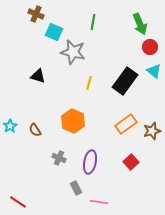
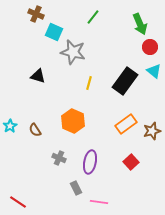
green line: moved 5 px up; rotated 28 degrees clockwise
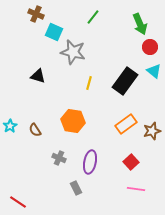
orange hexagon: rotated 15 degrees counterclockwise
pink line: moved 37 px right, 13 px up
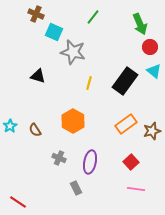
orange hexagon: rotated 20 degrees clockwise
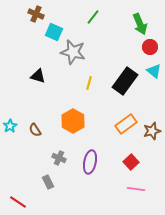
gray rectangle: moved 28 px left, 6 px up
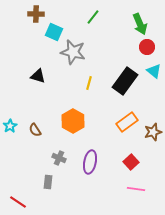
brown cross: rotated 21 degrees counterclockwise
red circle: moved 3 px left
orange rectangle: moved 1 px right, 2 px up
brown star: moved 1 px right, 1 px down
gray rectangle: rotated 32 degrees clockwise
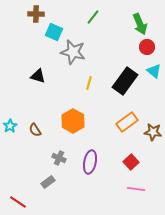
brown star: rotated 24 degrees clockwise
gray rectangle: rotated 48 degrees clockwise
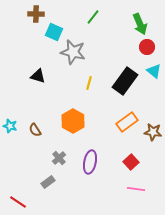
cyan star: rotated 24 degrees counterclockwise
gray cross: rotated 24 degrees clockwise
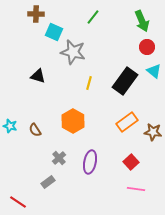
green arrow: moved 2 px right, 3 px up
